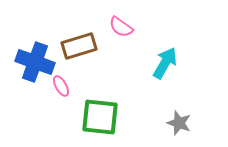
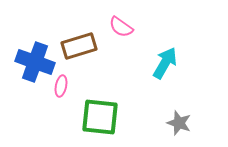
pink ellipse: rotated 40 degrees clockwise
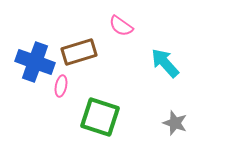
pink semicircle: moved 1 px up
brown rectangle: moved 6 px down
cyan arrow: rotated 72 degrees counterclockwise
green square: rotated 12 degrees clockwise
gray star: moved 4 px left
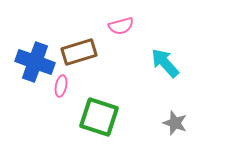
pink semicircle: rotated 50 degrees counterclockwise
green square: moved 1 px left
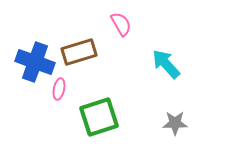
pink semicircle: moved 2 px up; rotated 105 degrees counterclockwise
cyan arrow: moved 1 px right, 1 px down
pink ellipse: moved 2 px left, 3 px down
green square: rotated 36 degrees counterclockwise
gray star: rotated 20 degrees counterclockwise
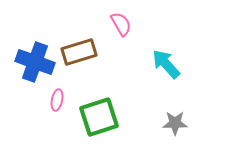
pink ellipse: moved 2 px left, 11 px down
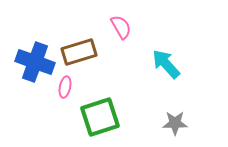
pink semicircle: moved 3 px down
pink ellipse: moved 8 px right, 13 px up
green square: moved 1 px right
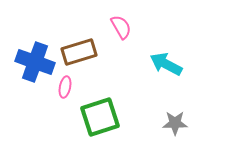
cyan arrow: rotated 20 degrees counterclockwise
